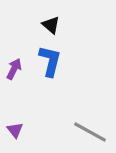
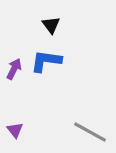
black triangle: rotated 12 degrees clockwise
blue L-shape: moved 4 px left; rotated 96 degrees counterclockwise
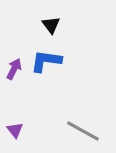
gray line: moved 7 px left, 1 px up
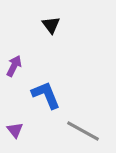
blue L-shape: moved 34 px down; rotated 60 degrees clockwise
purple arrow: moved 3 px up
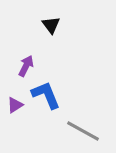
purple arrow: moved 12 px right
purple triangle: moved 25 px up; rotated 36 degrees clockwise
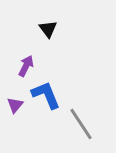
black triangle: moved 3 px left, 4 px down
purple triangle: rotated 18 degrees counterclockwise
gray line: moved 2 px left, 7 px up; rotated 28 degrees clockwise
